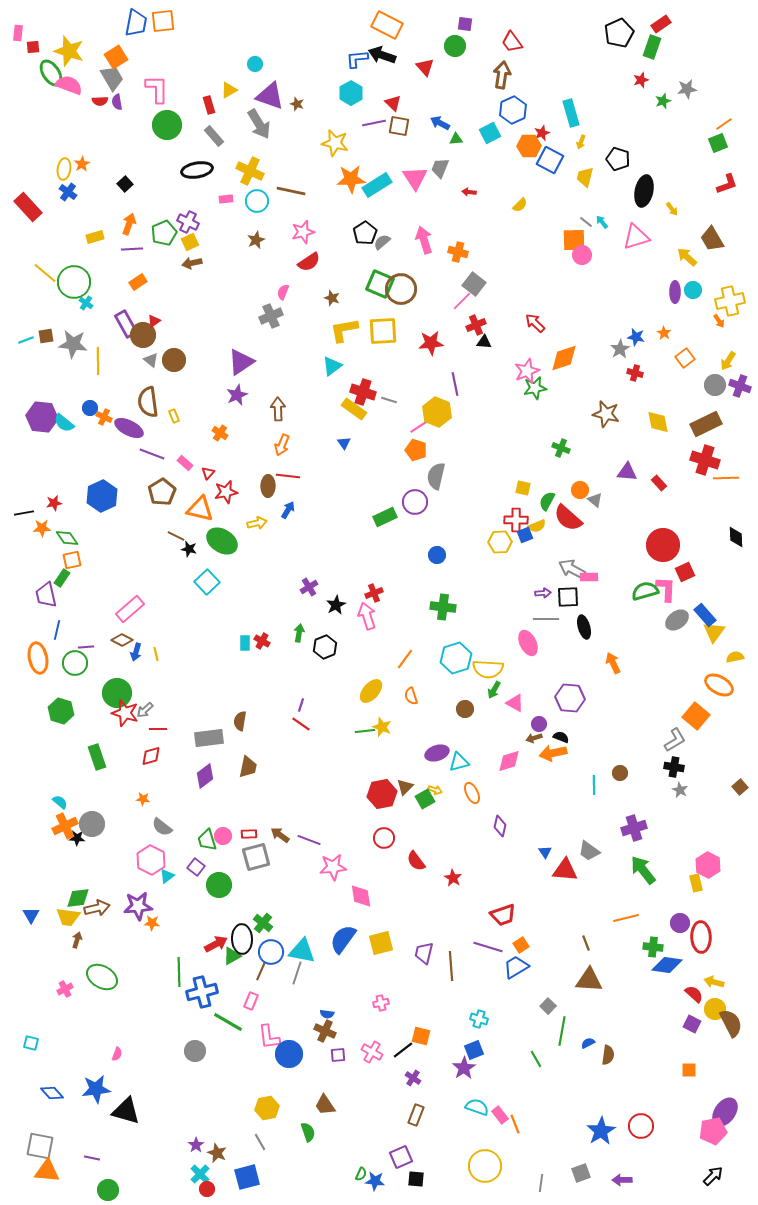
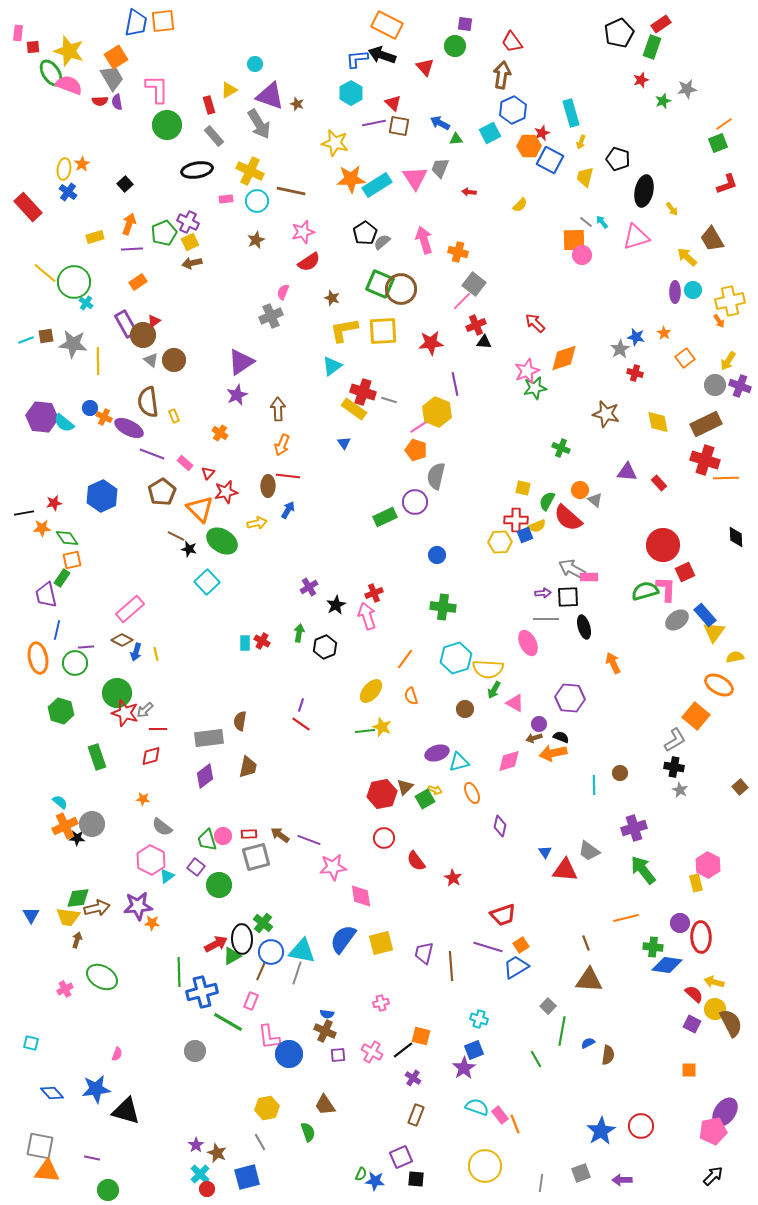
orange triangle at (200, 509): rotated 32 degrees clockwise
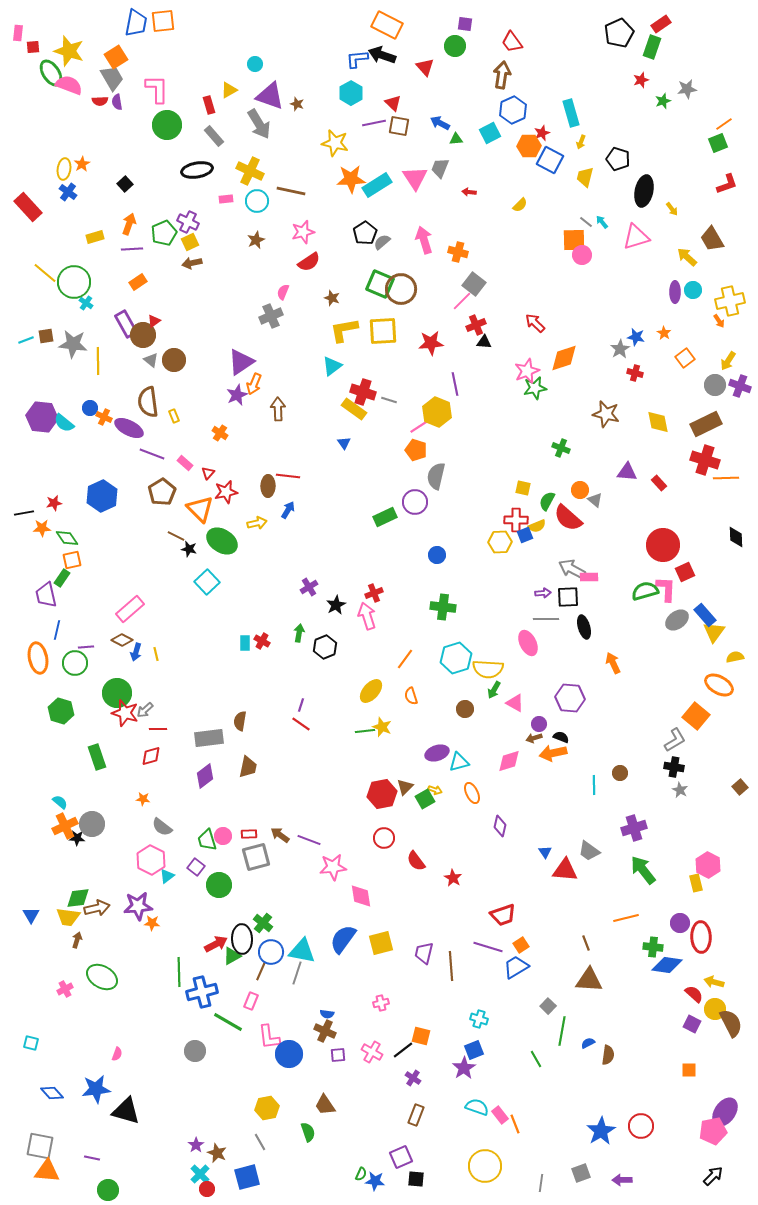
orange arrow at (282, 445): moved 28 px left, 61 px up
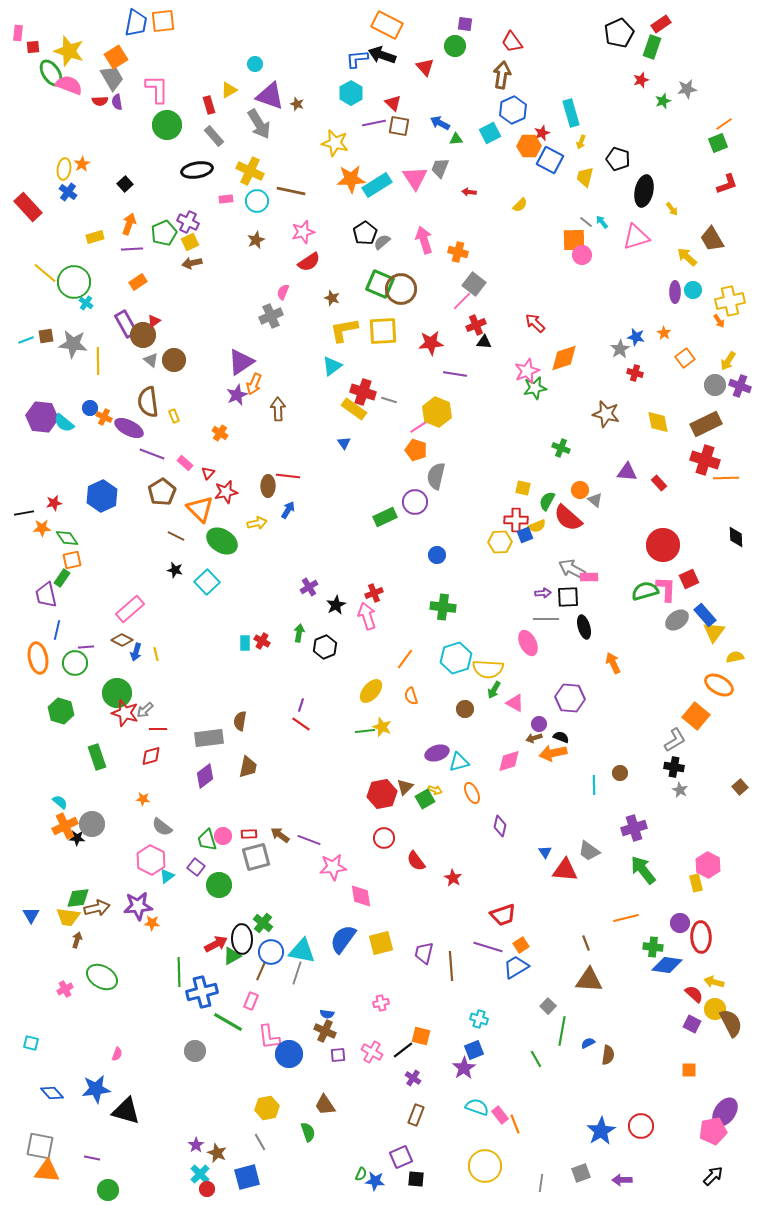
purple line at (455, 384): moved 10 px up; rotated 70 degrees counterclockwise
black star at (189, 549): moved 14 px left, 21 px down
red square at (685, 572): moved 4 px right, 7 px down
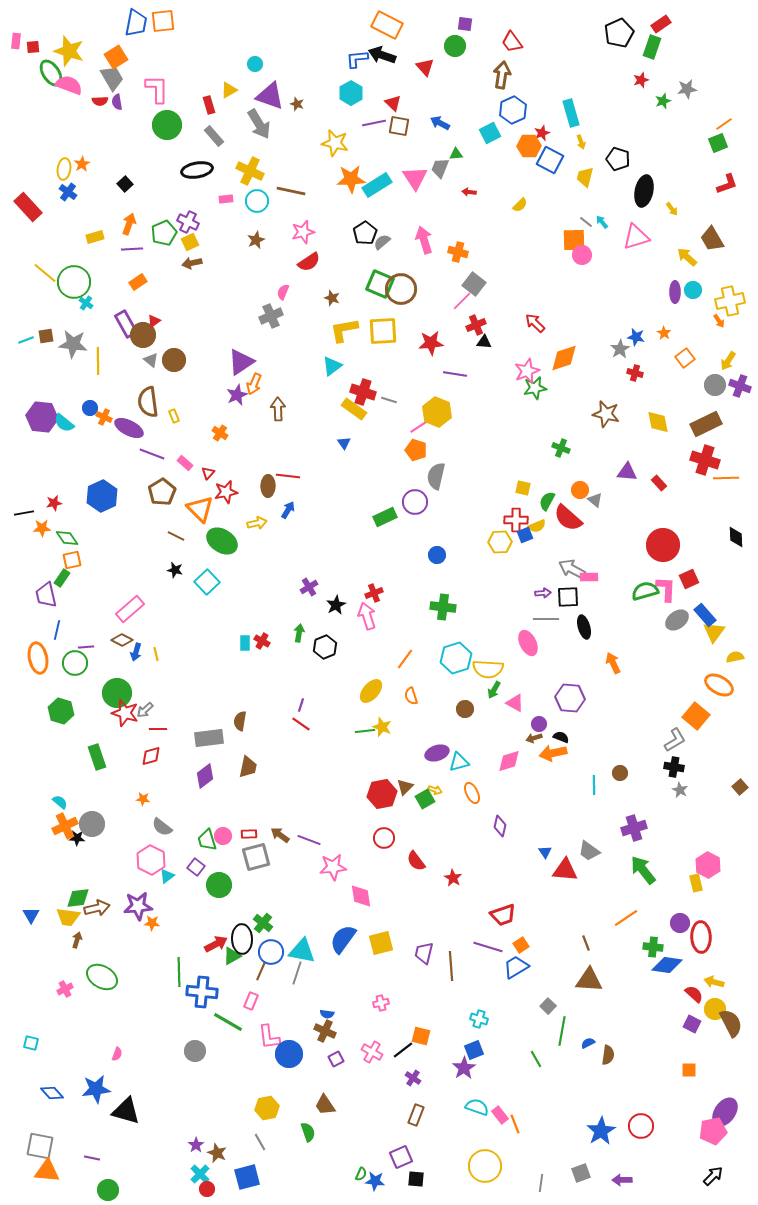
pink rectangle at (18, 33): moved 2 px left, 8 px down
green triangle at (456, 139): moved 15 px down
yellow arrow at (581, 142): rotated 40 degrees counterclockwise
orange line at (626, 918): rotated 20 degrees counterclockwise
blue cross at (202, 992): rotated 20 degrees clockwise
purple square at (338, 1055): moved 2 px left, 4 px down; rotated 21 degrees counterclockwise
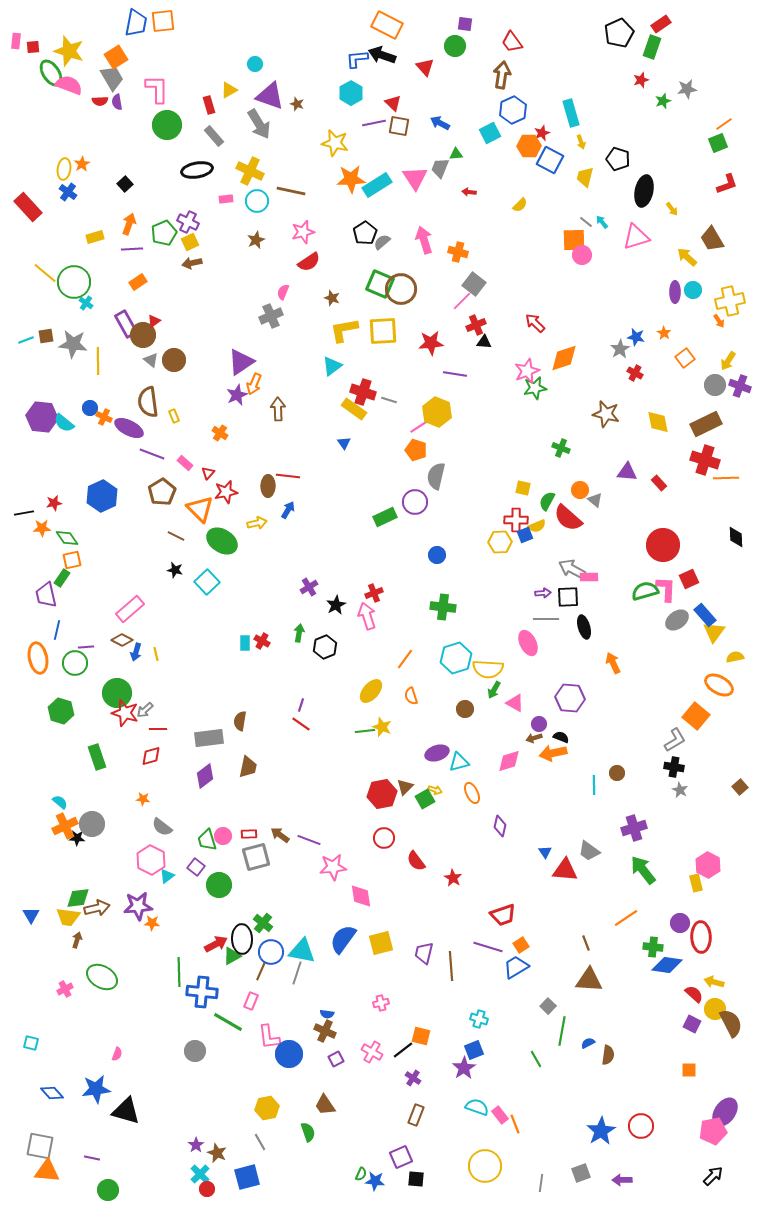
red cross at (635, 373): rotated 14 degrees clockwise
brown circle at (620, 773): moved 3 px left
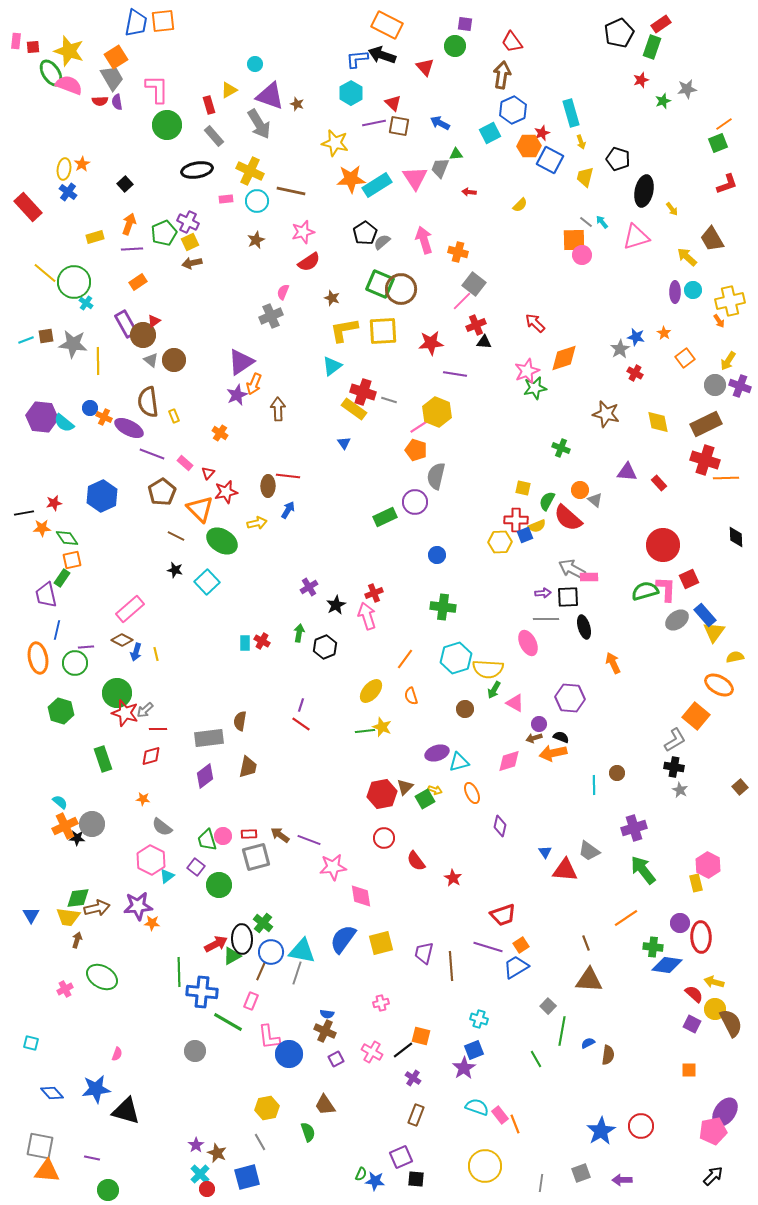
green rectangle at (97, 757): moved 6 px right, 2 px down
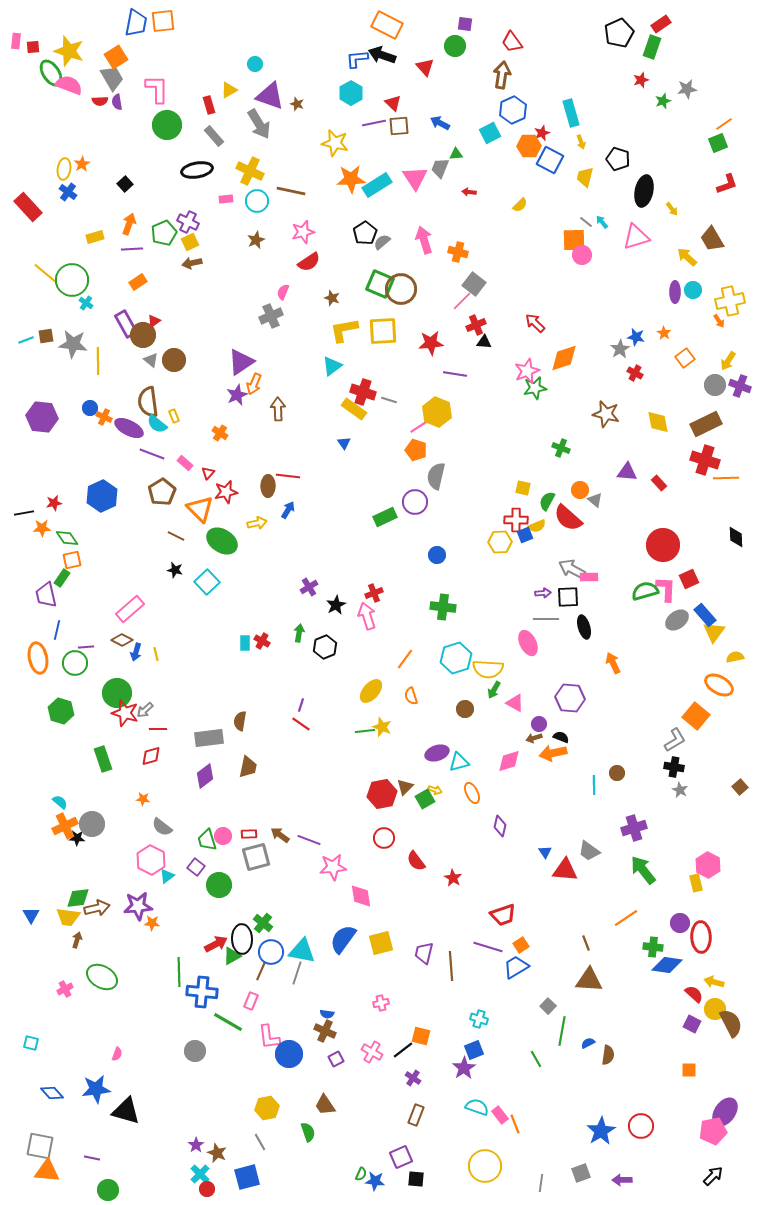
brown square at (399, 126): rotated 15 degrees counterclockwise
green circle at (74, 282): moved 2 px left, 2 px up
cyan semicircle at (64, 423): moved 93 px right, 1 px down
